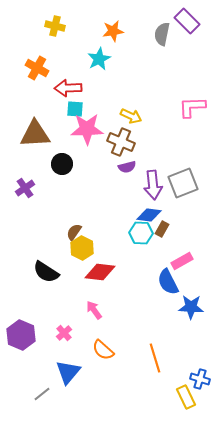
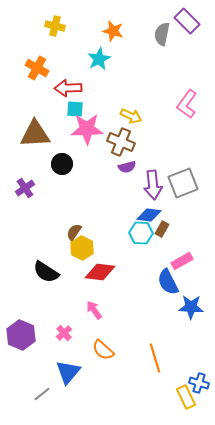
orange star: rotated 25 degrees clockwise
pink L-shape: moved 5 px left, 3 px up; rotated 52 degrees counterclockwise
blue cross: moved 1 px left, 4 px down
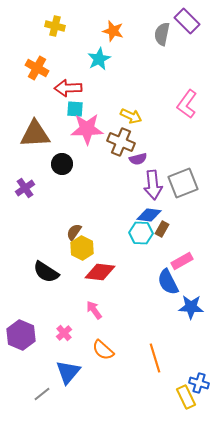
purple semicircle: moved 11 px right, 8 px up
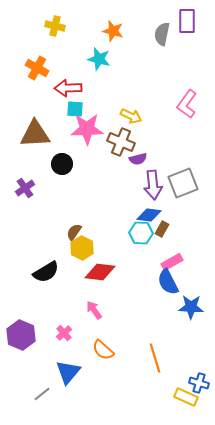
purple rectangle: rotated 45 degrees clockwise
cyan star: rotated 30 degrees counterclockwise
pink rectangle: moved 10 px left, 1 px down
black semicircle: rotated 64 degrees counterclockwise
yellow rectangle: rotated 40 degrees counterclockwise
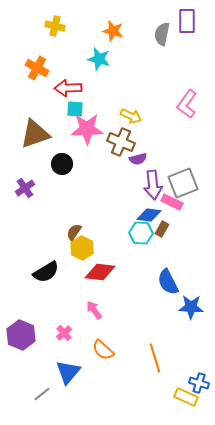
brown triangle: rotated 16 degrees counterclockwise
pink rectangle: moved 60 px up; rotated 55 degrees clockwise
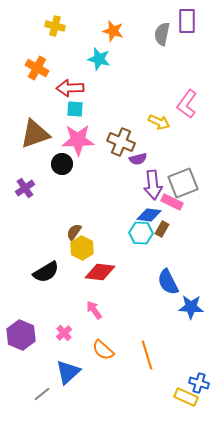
red arrow: moved 2 px right
yellow arrow: moved 28 px right, 6 px down
pink star: moved 9 px left, 11 px down
orange line: moved 8 px left, 3 px up
blue triangle: rotated 8 degrees clockwise
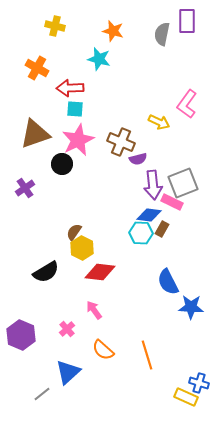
pink star: rotated 24 degrees counterclockwise
pink cross: moved 3 px right, 4 px up
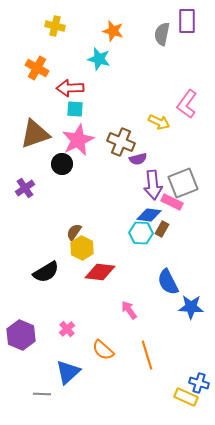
pink arrow: moved 35 px right
gray line: rotated 42 degrees clockwise
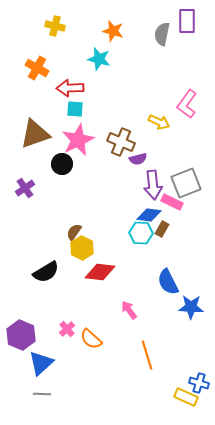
gray square: moved 3 px right
orange semicircle: moved 12 px left, 11 px up
blue triangle: moved 27 px left, 9 px up
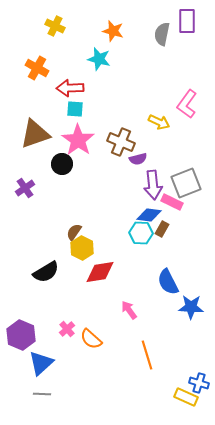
yellow cross: rotated 12 degrees clockwise
pink star: rotated 12 degrees counterclockwise
red diamond: rotated 16 degrees counterclockwise
